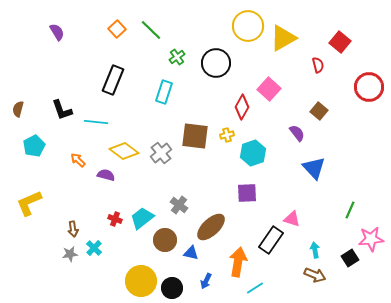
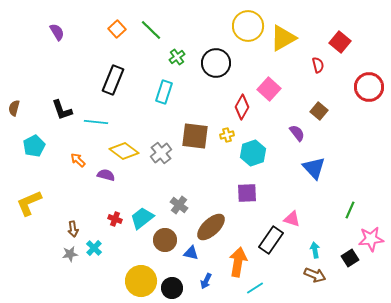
brown semicircle at (18, 109): moved 4 px left, 1 px up
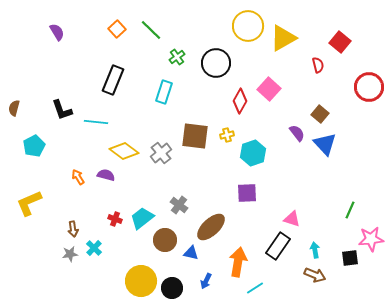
red diamond at (242, 107): moved 2 px left, 6 px up
brown square at (319, 111): moved 1 px right, 3 px down
orange arrow at (78, 160): moved 17 px down; rotated 14 degrees clockwise
blue triangle at (314, 168): moved 11 px right, 24 px up
black rectangle at (271, 240): moved 7 px right, 6 px down
black square at (350, 258): rotated 24 degrees clockwise
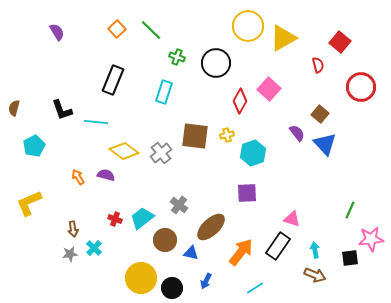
green cross at (177, 57): rotated 35 degrees counterclockwise
red circle at (369, 87): moved 8 px left
orange arrow at (238, 262): moved 3 px right, 10 px up; rotated 28 degrees clockwise
yellow circle at (141, 281): moved 3 px up
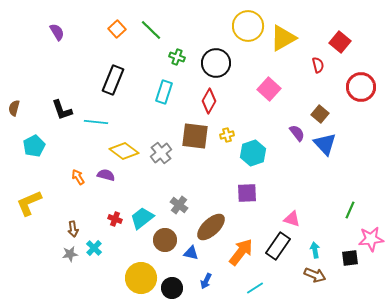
red diamond at (240, 101): moved 31 px left
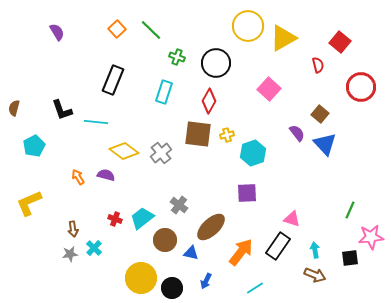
brown square at (195, 136): moved 3 px right, 2 px up
pink star at (371, 239): moved 2 px up
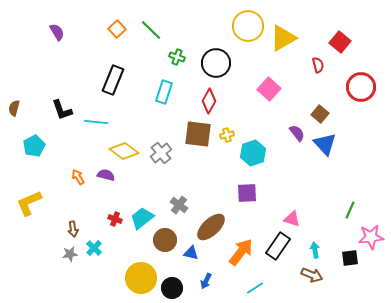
brown arrow at (315, 275): moved 3 px left
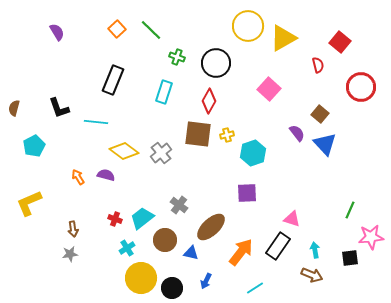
black L-shape at (62, 110): moved 3 px left, 2 px up
cyan cross at (94, 248): moved 33 px right; rotated 14 degrees clockwise
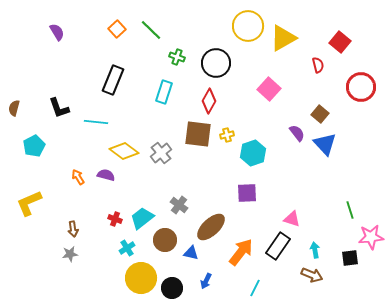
green line at (350, 210): rotated 42 degrees counterclockwise
cyan line at (255, 288): rotated 30 degrees counterclockwise
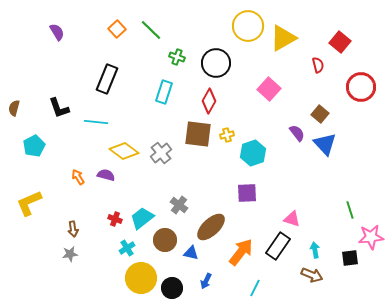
black rectangle at (113, 80): moved 6 px left, 1 px up
